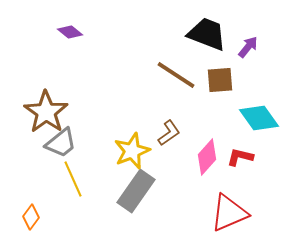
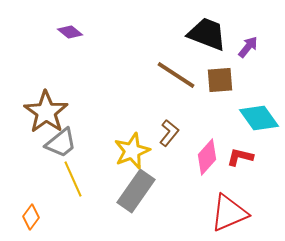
brown L-shape: rotated 16 degrees counterclockwise
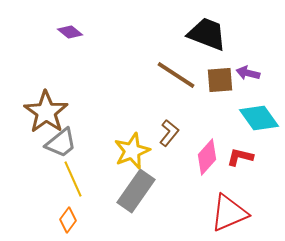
purple arrow: moved 26 px down; rotated 115 degrees counterclockwise
orange diamond: moved 37 px right, 3 px down
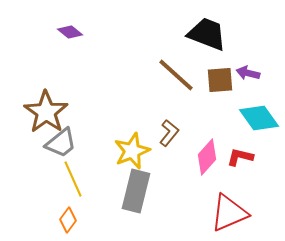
brown line: rotated 9 degrees clockwise
gray rectangle: rotated 21 degrees counterclockwise
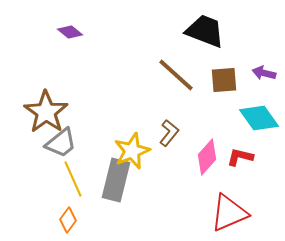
black trapezoid: moved 2 px left, 3 px up
purple arrow: moved 16 px right
brown square: moved 4 px right
gray rectangle: moved 20 px left, 11 px up
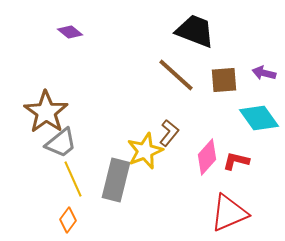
black trapezoid: moved 10 px left
yellow star: moved 13 px right
red L-shape: moved 4 px left, 4 px down
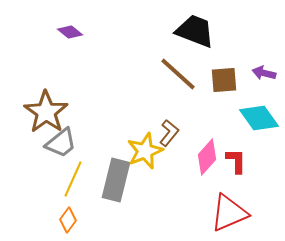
brown line: moved 2 px right, 1 px up
red L-shape: rotated 76 degrees clockwise
yellow line: rotated 48 degrees clockwise
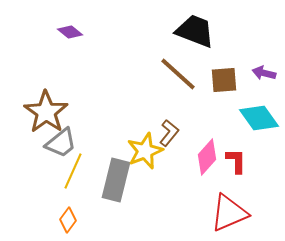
yellow line: moved 8 px up
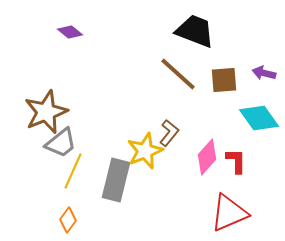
brown star: rotated 15 degrees clockwise
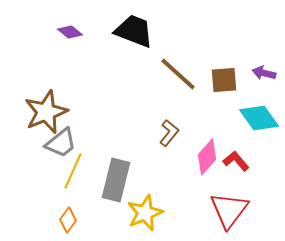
black trapezoid: moved 61 px left
yellow star: moved 62 px down
red L-shape: rotated 40 degrees counterclockwise
red triangle: moved 3 px up; rotated 30 degrees counterclockwise
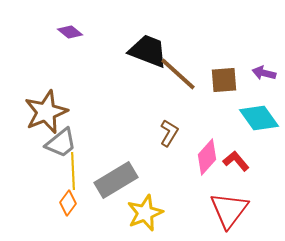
black trapezoid: moved 14 px right, 20 px down
brown L-shape: rotated 8 degrees counterclockwise
yellow line: rotated 27 degrees counterclockwise
gray rectangle: rotated 45 degrees clockwise
orange diamond: moved 17 px up
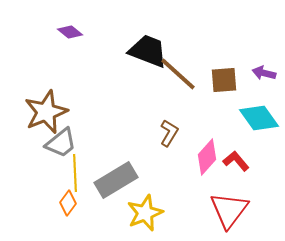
yellow line: moved 2 px right, 2 px down
